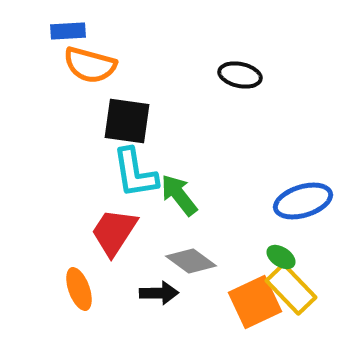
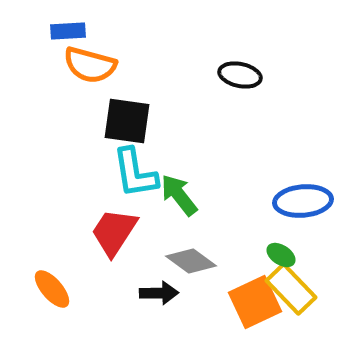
blue ellipse: rotated 12 degrees clockwise
green ellipse: moved 2 px up
orange ellipse: moved 27 px left; rotated 21 degrees counterclockwise
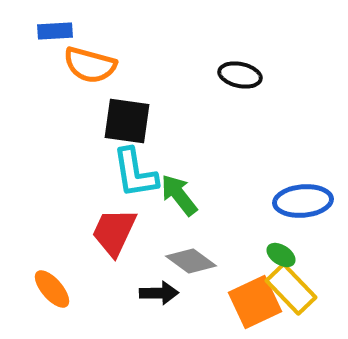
blue rectangle: moved 13 px left
red trapezoid: rotated 8 degrees counterclockwise
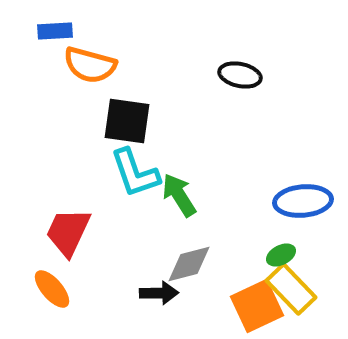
cyan L-shape: rotated 10 degrees counterclockwise
green arrow: rotated 6 degrees clockwise
red trapezoid: moved 46 px left
green ellipse: rotated 60 degrees counterclockwise
gray diamond: moved 2 px left, 3 px down; rotated 51 degrees counterclockwise
orange square: moved 2 px right, 4 px down
